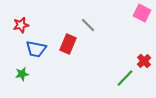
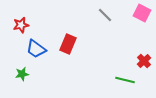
gray line: moved 17 px right, 10 px up
blue trapezoid: rotated 25 degrees clockwise
green line: moved 2 px down; rotated 60 degrees clockwise
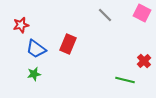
green star: moved 12 px right
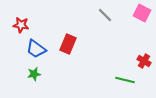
red star: rotated 21 degrees clockwise
red cross: rotated 16 degrees counterclockwise
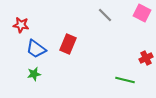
red cross: moved 2 px right, 3 px up; rotated 32 degrees clockwise
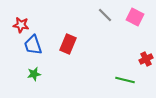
pink square: moved 7 px left, 4 px down
blue trapezoid: moved 3 px left, 4 px up; rotated 35 degrees clockwise
red cross: moved 1 px down
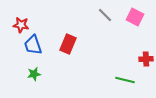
red cross: rotated 24 degrees clockwise
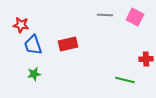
gray line: rotated 42 degrees counterclockwise
red rectangle: rotated 54 degrees clockwise
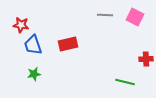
green line: moved 2 px down
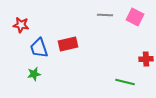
blue trapezoid: moved 6 px right, 3 px down
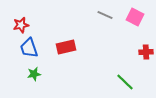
gray line: rotated 21 degrees clockwise
red star: rotated 21 degrees counterclockwise
red rectangle: moved 2 px left, 3 px down
blue trapezoid: moved 10 px left
red cross: moved 7 px up
green line: rotated 30 degrees clockwise
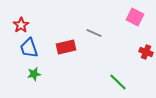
gray line: moved 11 px left, 18 px down
red star: rotated 21 degrees counterclockwise
red cross: rotated 24 degrees clockwise
green line: moved 7 px left
